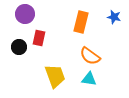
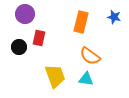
cyan triangle: moved 3 px left
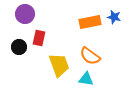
orange rectangle: moved 9 px right; rotated 65 degrees clockwise
yellow trapezoid: moved 4 px right, 11 px up
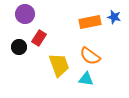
red rectangle: rotated 21 degrees clockwise
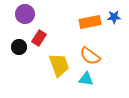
blue star: rotated 16 degrees counterclockwise
